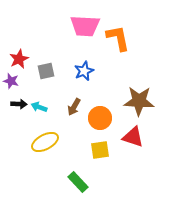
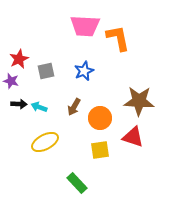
green rectangle: moved 1 px left, 1 px down
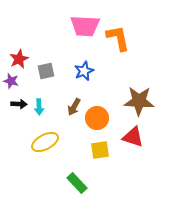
cyan arrow: rotated 112 degrees counterclockwise
orange circle: moved 3 px left
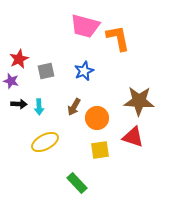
pink trapezoid: rotated 12 degrees clockwise
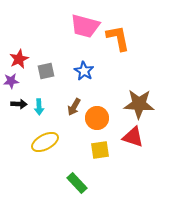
blue star: rotated 18 degrees counterclockwise
purple star: rotated 21 degrees counterclockwise
brown star: moved 3 px down
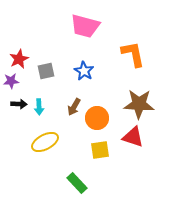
orange L-shape: moved 15 px right, 16 px down
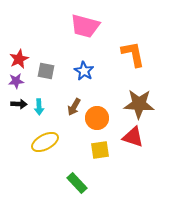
gray square: rotated 24 degrees clockwise
purple star: moved 5 px right
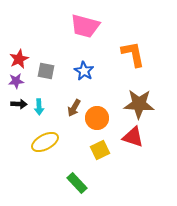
brown arrow: moved 1 px down
yellow square: rotated 18 degrees counterclockwise
